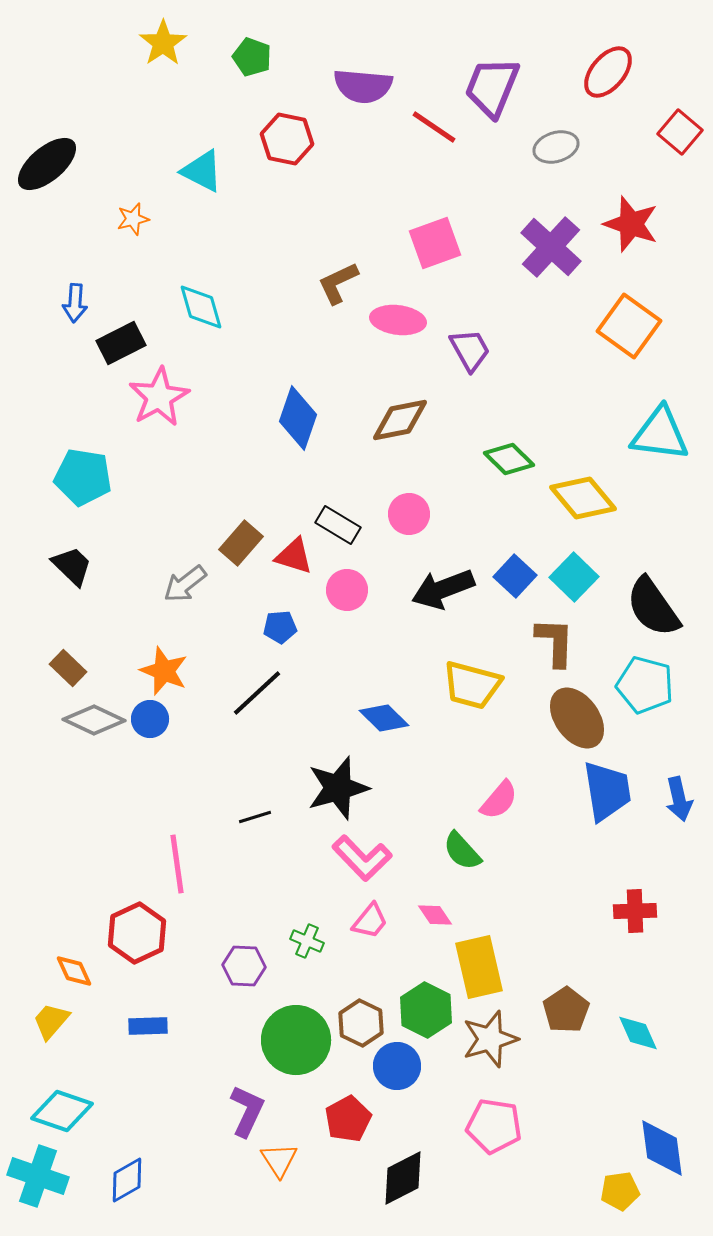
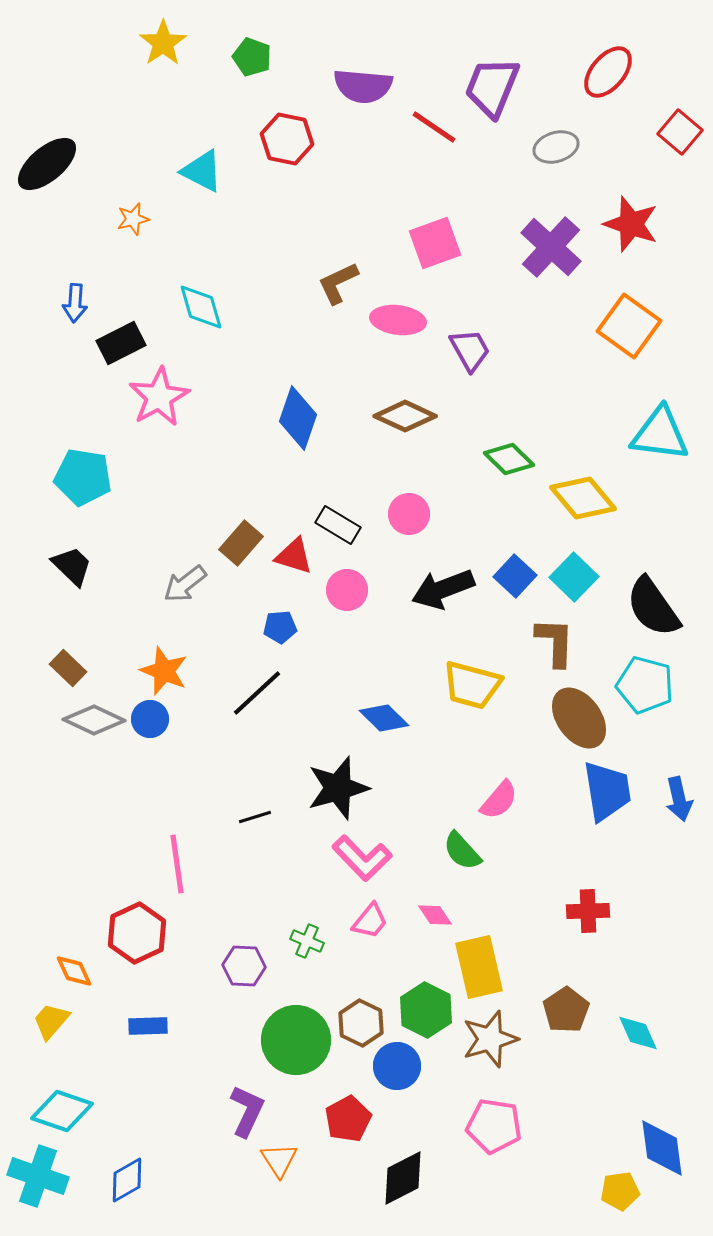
brown diamond at (400, 420): moved 5 px right, 4 px up; rotated 36 degrees clockwise
brown ellipse at (577, 718): moved 2 px right
red cross at (635, 911): moved 47 px left
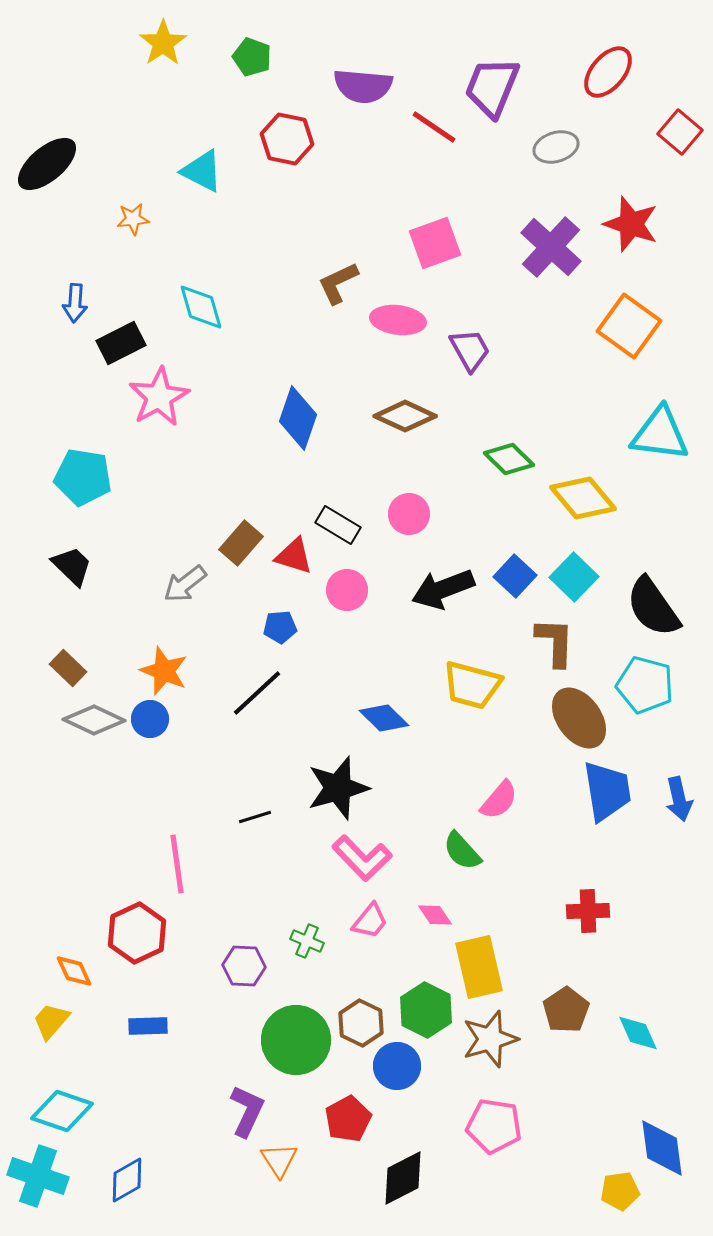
orange star at (133, 219): rotated 8 degrees clockwise
